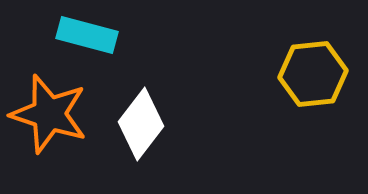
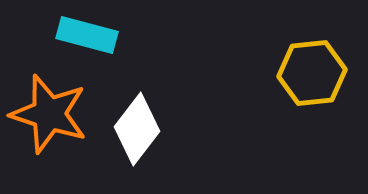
yellow hexagon: moved 1 px left, 1 px up
white diamond: moved 4 px left, 5 px down
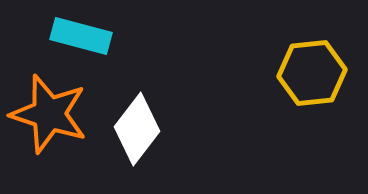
cyan rectangle: moved 6 px left, 1 px down
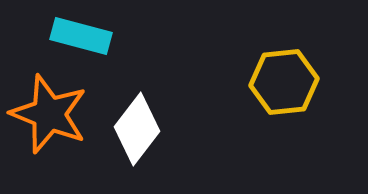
yellow hexagon: moved 28 px left, 9 px down
orange star: rotated 4 degrees clockwise
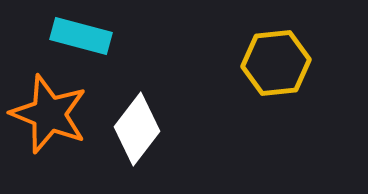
yellow hexagon: moved 8 px left, 19 px up
